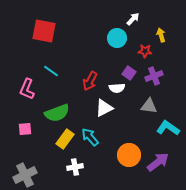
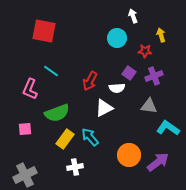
white arrow: moved 3 px up; rotated 64 degrees counterclockwise
pink L-shape: moved 3 px right
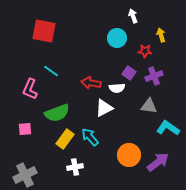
red arrow: moved 1 px right, 2 px down; rotated 72 degrees clockwise
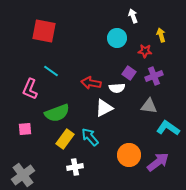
gray cross: moved 2 px left; rotated 10 degrees counterclockwise
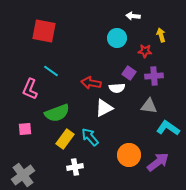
white arrow: rotated 64 degrees counterclockwise
purple cross: rotated 18 degrees clockwise
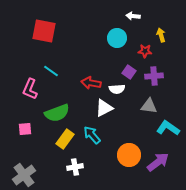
purple square: moved 1 px up
white semicircle: moved 1 px down
cyan arrow: moved 2 px right, 2 px up
gray cross: moved 1 px right
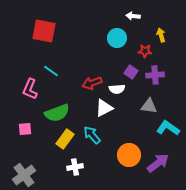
purple square: moved 2 px right
purple cross: moved 1 px right, 1 px up
red arrow: moved 1 px right; rotated 30 degrees counterclockwise
purple arrow: moved 1 px down
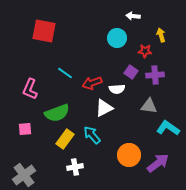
cyan line: moved 14 px right, 2 px down
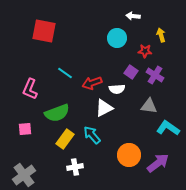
purple cross: rotated 36 degrees clockwise
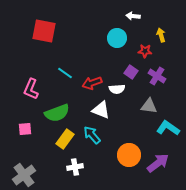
purple cross: moved 2 px right, 1 px down
pink L-shape: moved 1 px right
white triangle: moved 3 px left, 2 px down; rotated 48 degrees clockwise
